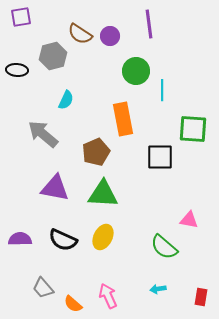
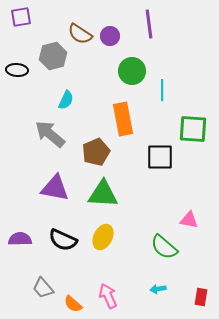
green circle: moved 4 px left
gray arrow: moved 7 px right
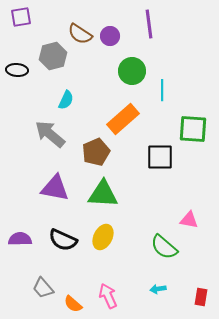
orange rectangle: rotated 60 degrees clockwise
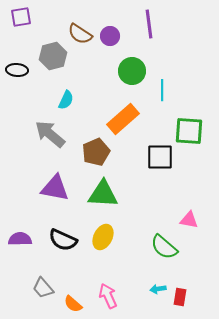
green square: moved 4 px left, 2 px down
red rectangle: moved 21 px left
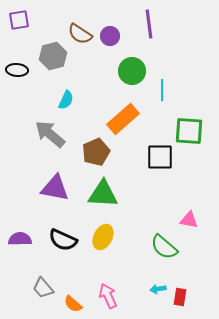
purple square: moved 2 px left, 3 px down
